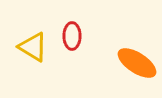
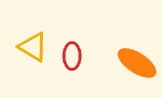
red ellipse: moved 20 px down
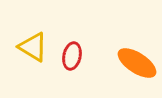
red ellipse: rotated 12 degrees clockwise
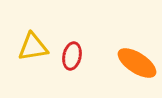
yellow triangle: rotated 40 degrees counterclockwise
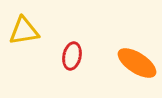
yellow triangle: moved 9 px left, 16 px up
